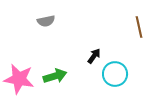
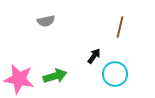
brown line: moved 19 px left; rotated 25 degrees clockwise
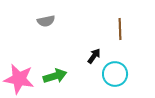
brown line: moved 2 px down; rotated 15 degrees counterclockwise
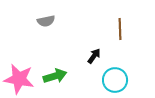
cyan circle: moved 6 px down
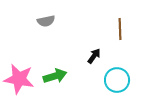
cyan circle: moved 2 px right
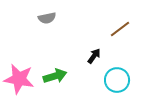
gray semicircle: moved 1 px right, 3 px up
brown line: rotated 55 degrees clockwise
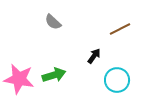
gray semicircle: moved 6 px right, 4 px down; rotated 54 degrees clockwise
brown line: rotated 10 degrees clockwise
green arrow: moved 1 px left, 1 px up
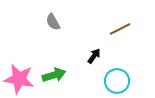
gray semicircle: rotated 18 degrees clockwise
cyan circle: moved 1 px down
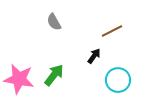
gray semicircle: moved 1 px right
brown line: moved 8 px left, 2 px down
green arrow: rotated 35 degrees counterclockwise
cyan circle: moved 1 px right, 1 px up
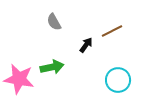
black arrow: moved 8 px left, 11 px up
green arrow: moved 2 px left, 8 px up; rotated 40 degrees clockwise
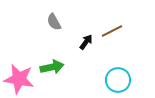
black arrow: moved 3 px up
